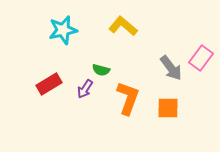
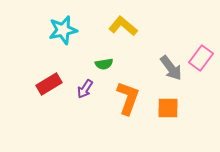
green semicircle: moved 3 px right, 6 px up; rotated 24 degrees counterclockwise
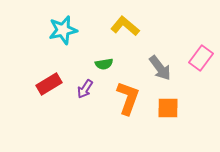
yellow L-shape: moved 2 px right
gray arrow: moved 11 px left
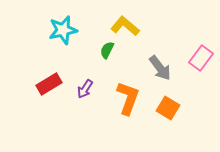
green semicircle: moved 3 px right, 14 px up; rotated 126 degrees clockwise
orange square: rotated 30 degrees clockwise
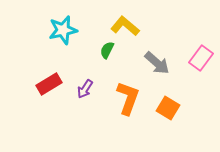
gray arrow: moved 3 px left, 5 px up; rotated 12 degrees counterclockwise
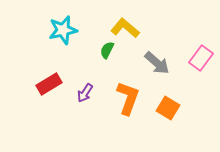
yellow L-shape: moved 2 px down
purple arrow: moved 4 px down
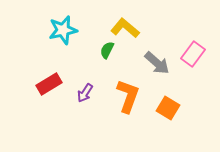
pink rectangle: moved 8 px left, 4 px up
orange L-shape: moved 2 px up
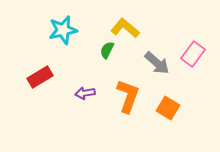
red rectangle: moved 9 px left, 7 px up
purple arrow: rotated 48 degrees clockwise
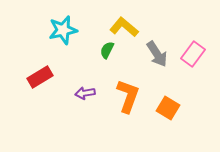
yellow L-shape: moved 1 px left, 1 px up
gray arrow: moved 9 px up; rotated 16 degrees clockwise
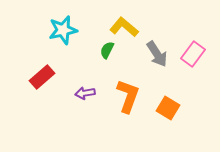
red rectangle: moved 2 px right; rotated 10 degrees counterclockwise
